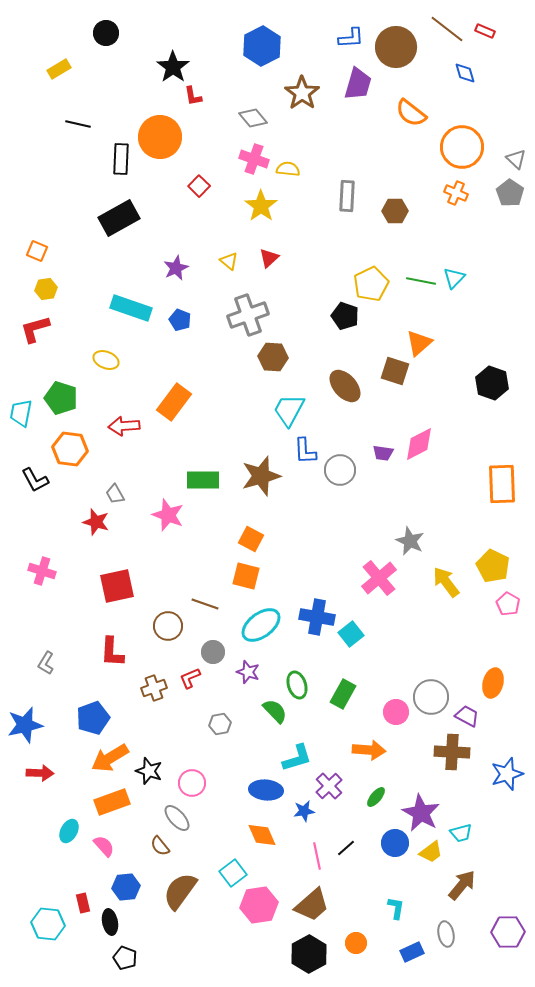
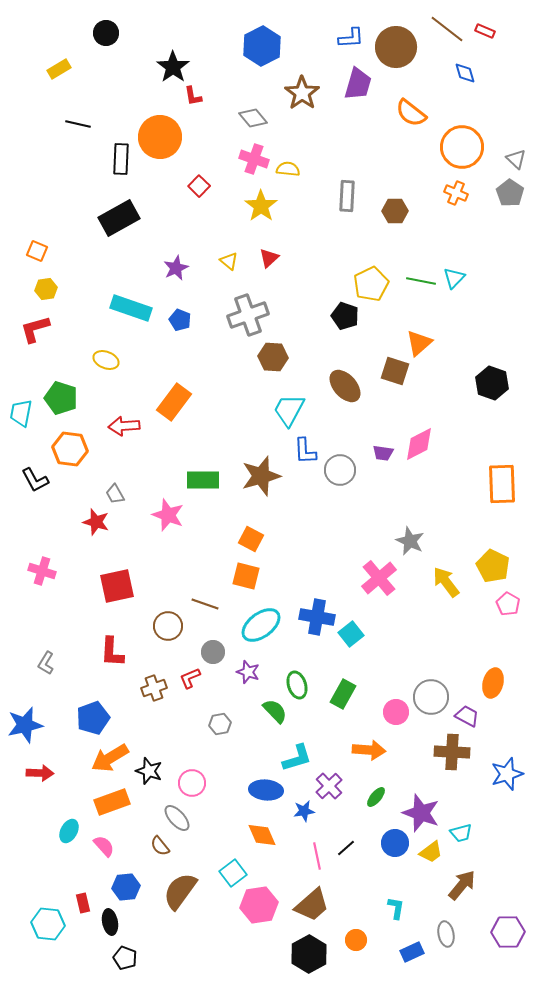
purple star at (421, 813): rotated 9 degrees counterclockwise
orange circle at (356, 943): moved 3 px up
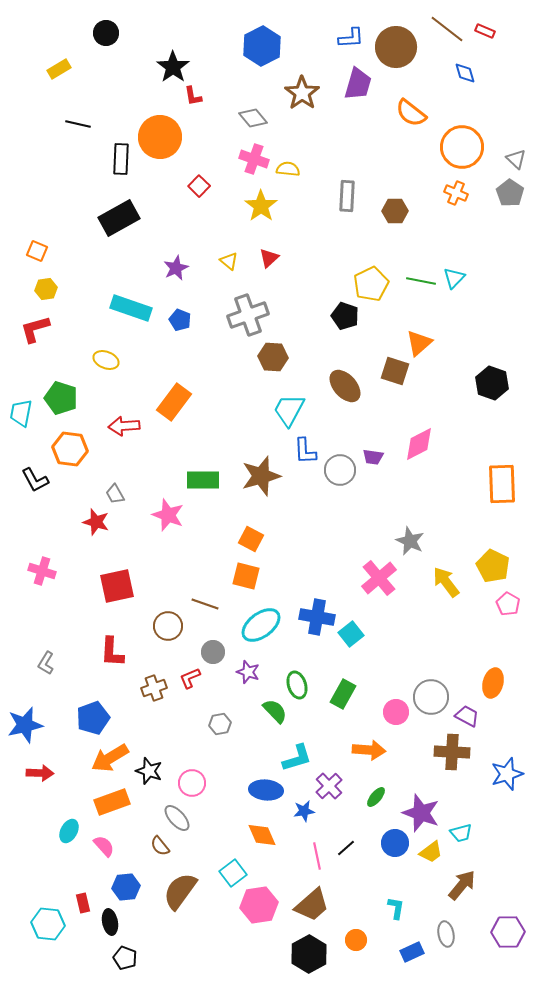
purple trapezoid at (383, 453): moved 10 px left, 4 px down
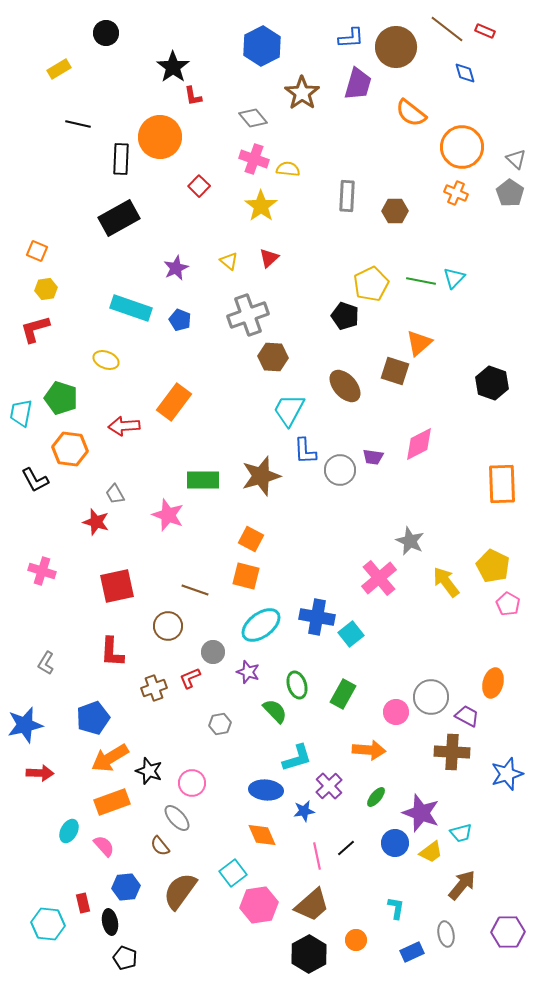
brown line at (205, 604): moved 10 px left, 14 px up
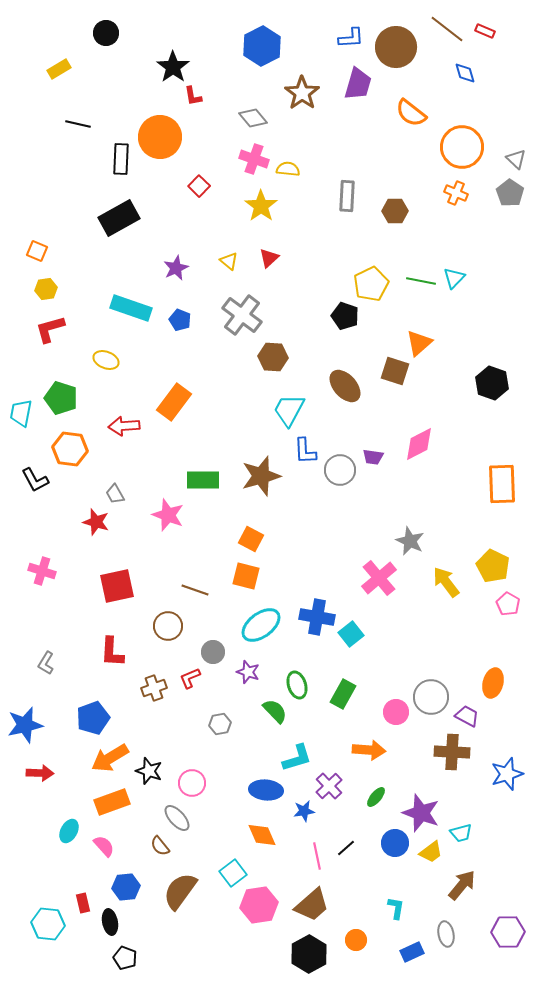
gray cross at (248, 315): moved 6 px left; rotated 33 degrees counterclockwise
red L-shape at (35, 329): moved 15 px right
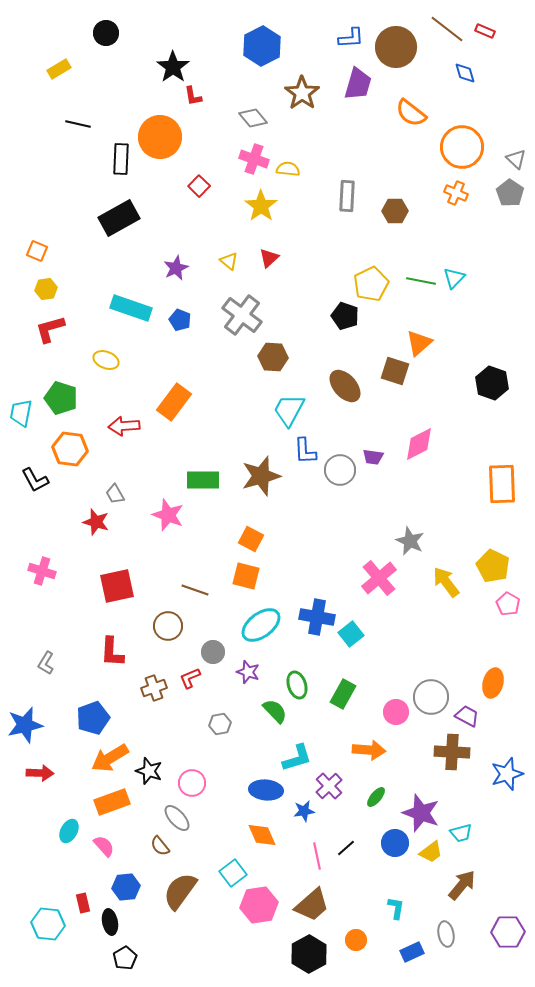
black pentagon at (125, 958): rotated 20 degrees clockwise
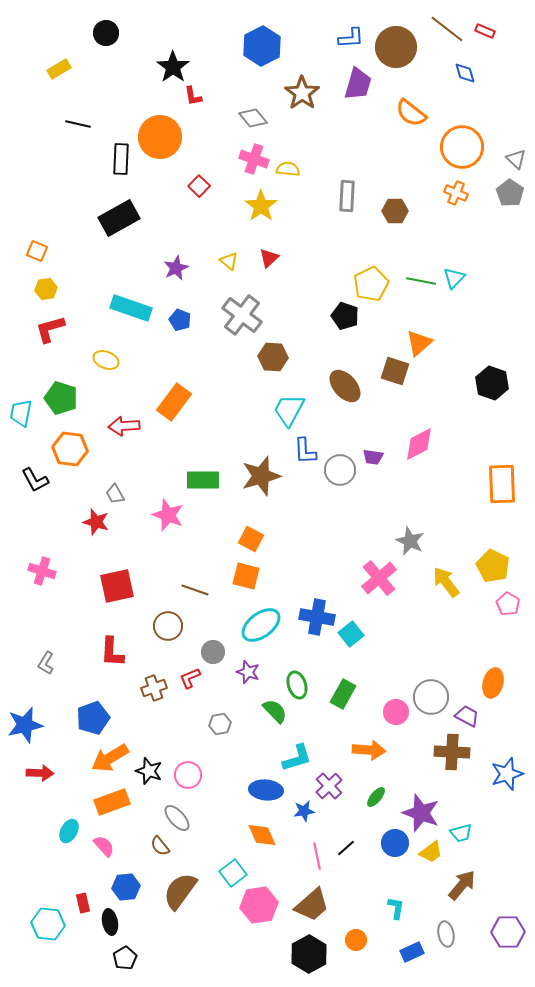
pink circle at (192, 783): moved 4 px left, 8 px up
